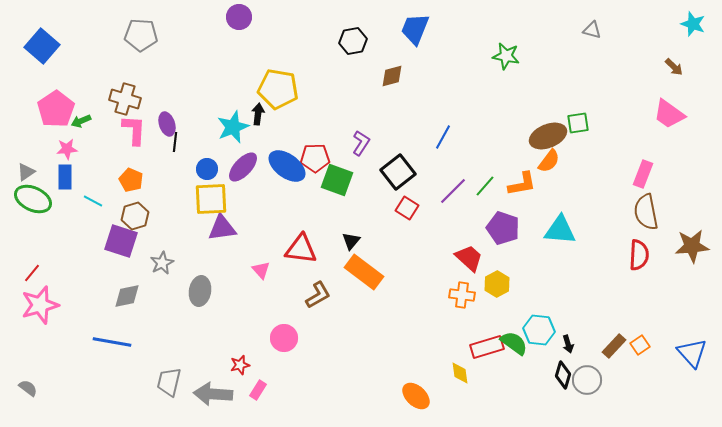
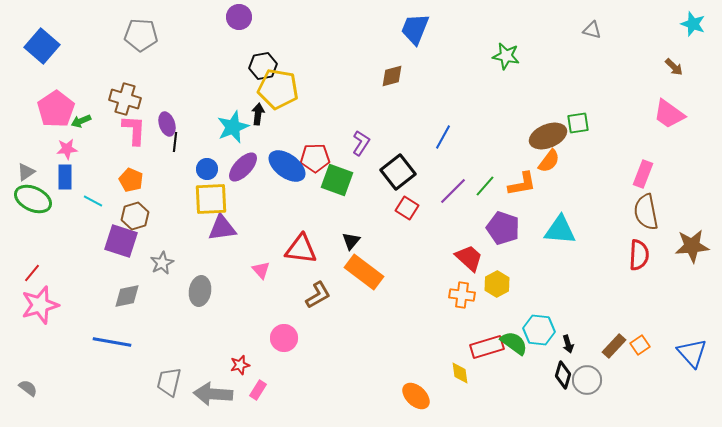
black hexagon at (353, 41): moved 90 px left, 25 px down
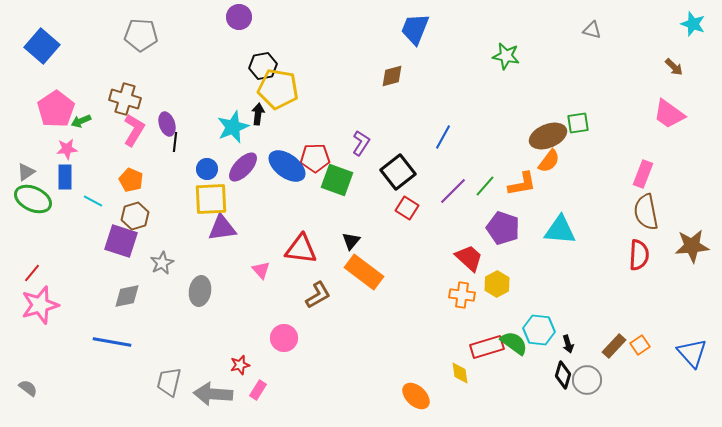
pink L-shape at (134, 130): rotated 28 degrees clockwise
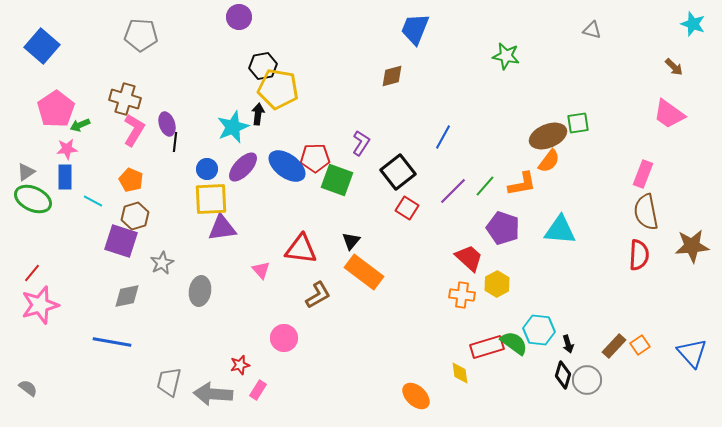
green arrow at (81, 121): moved 1 px left, 4 px down
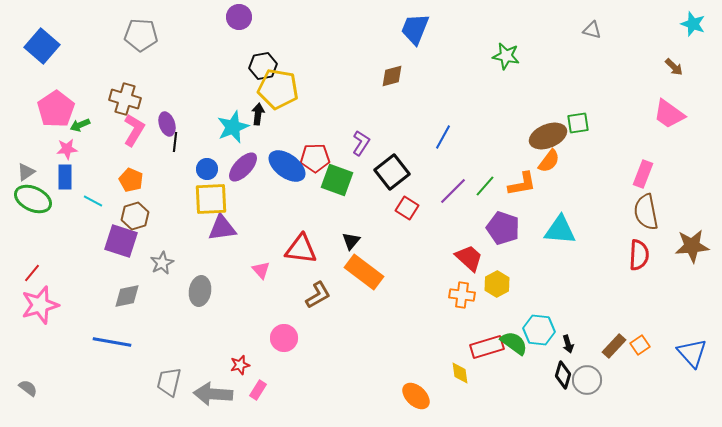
black square at (398, 172): moved 6 px left
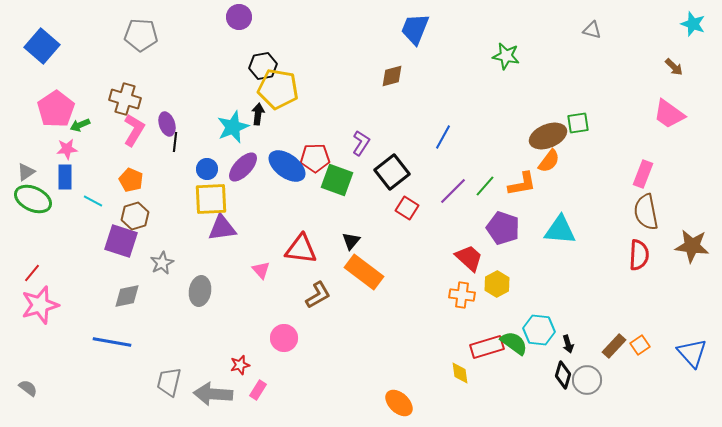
brown star at (692, 246): rotated 12 degrees clockwise
orange ellipse at (416, 396): moved 17 px left, 7 px down
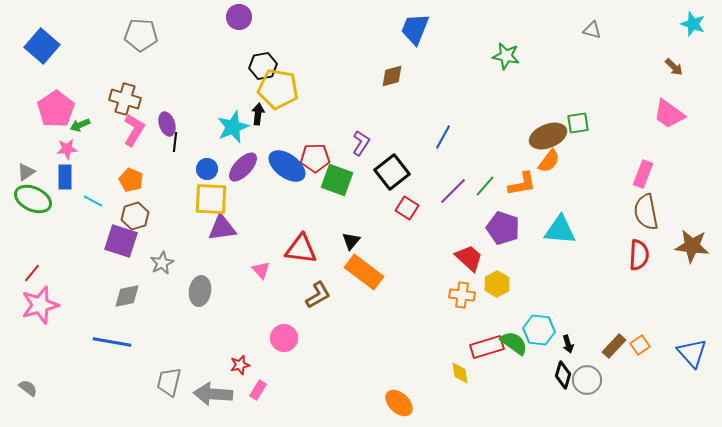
yellow square at (211, 199): rotated 6 degrees clockwise
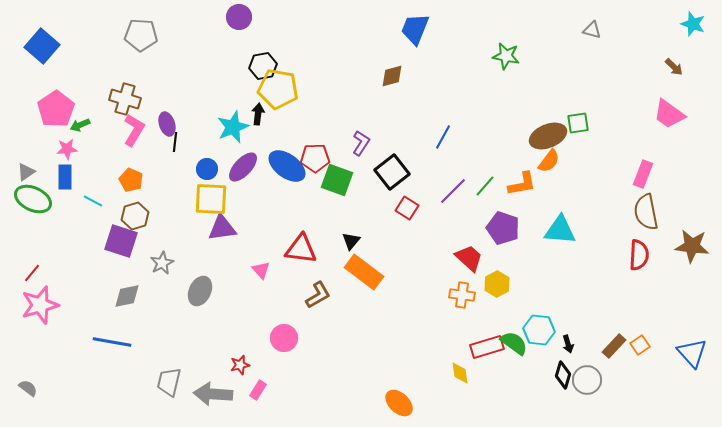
gray ellipse at (200, 291): rotated 16 degrees clockwise
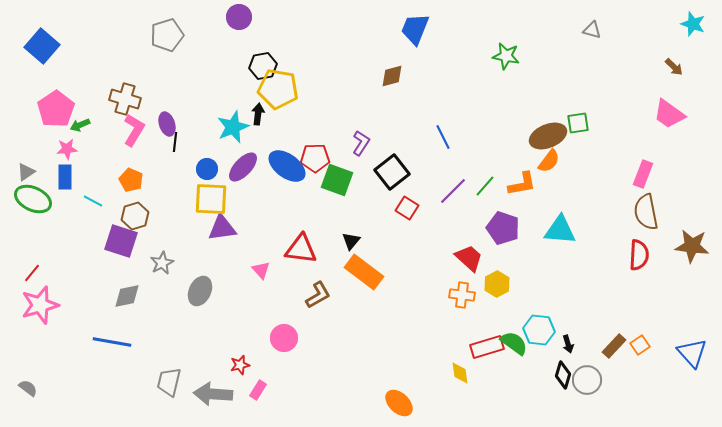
gray pentagon at (141, 35): moved 26 px right; rotated 20 degrees counterclockwise
blue line at (443, 137): rotated 55 degrees counterclockwise
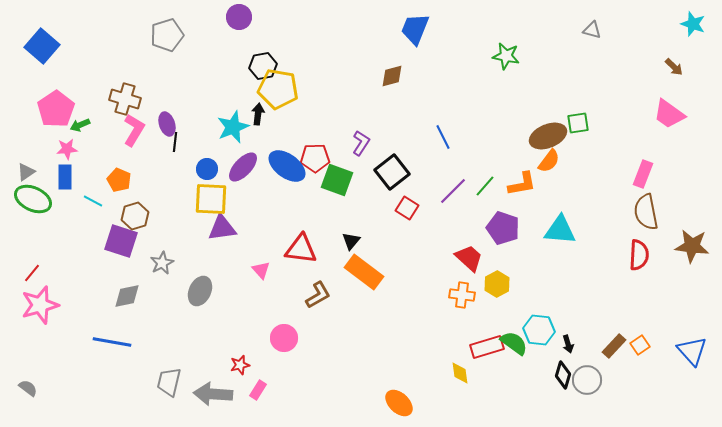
orange pentagon at (131, 180): moved 12 px left
blue triangle at (692, 353): moved 2 px up
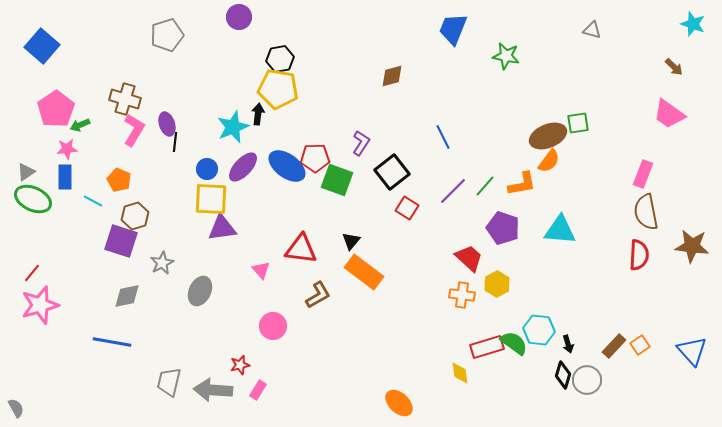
blue trapezoid at (415, 29): moved 38 px right
black hexagon at (263, 66): moved 17 px right, 7 px up
pink circle at (284, 338): moved 11 px left, 12 px up
gray semicircle at (28, 388): moved 12 px left, 20 px down; rotated 24 degrees clockwise
gray arrow at (213, 394): moved 4 px up
